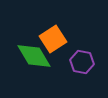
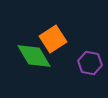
purple hexagon: moved 8 px right, 1 px down
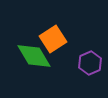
purple hexagon: rotated 25 degrees clockwise
